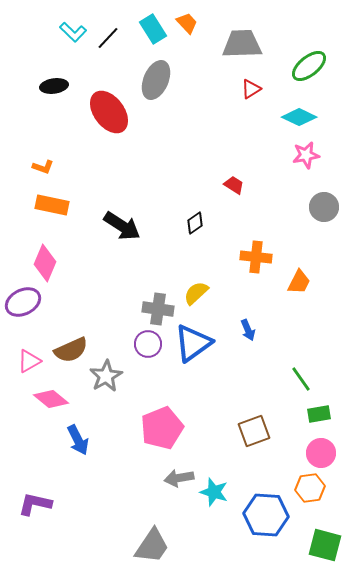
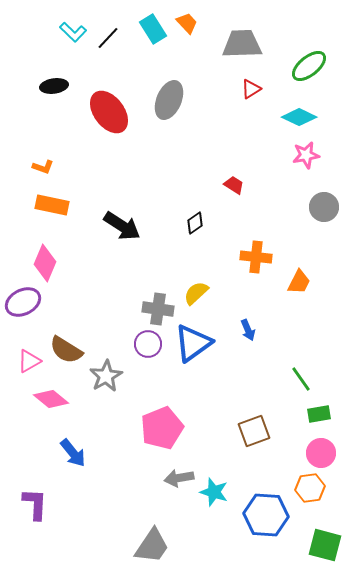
gray ellipse at (156, 80): moved 13 px right, 20 px down
brown semicircle at (71, 350): moved 5 px left; rotated 56 degrees clockwise
blue arrow at (78, 440): moved 5 px left, 13 px down; rotated 12 degrees counterclockwise
purple L-shape at (35, 504): rotated 80 degrees clockwise
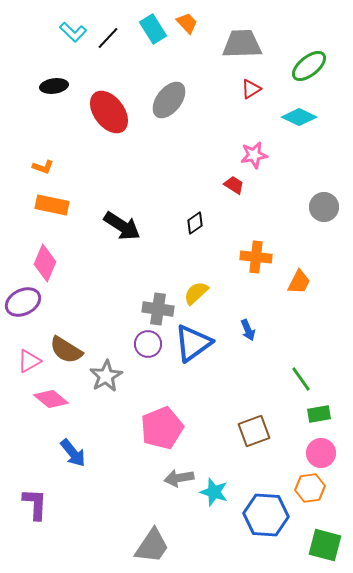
gray ellipse at (169, 100): rotated 15 degrees clockwise
pink star at (306, 155): moved 52 px left
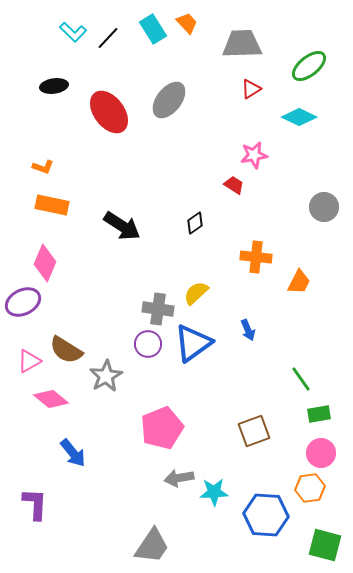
cyan star at (214, 492): rotated 20 degrees counterclockwise
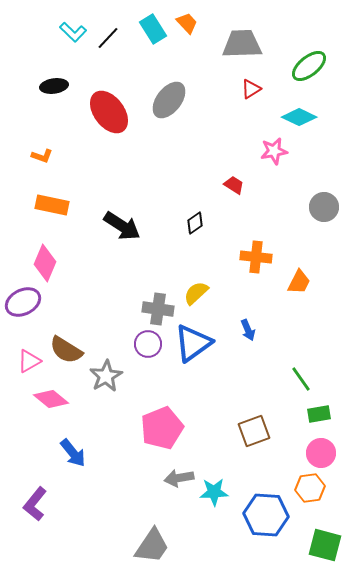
pink star at (254, 155): moved 20 px right, 4 px up
orange L-shape at (43, 167): moved 1 px left, 11 px up
purple L-shape at (35, 504): rotated 144 degrees counterclockwise
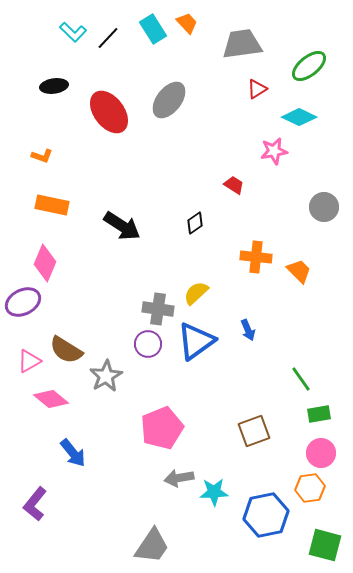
gray trapezoid at (242, 44): rotated 6 degrees counterclockwise
red triangle at (251, 89): moved 6 px right
orange trapezoid at (299, 282): moved 11 px up; rotated 72 degrees counterclockwise
blue triangle at (193, 343): moved 3 px right, 2 px up
blue hexagon at (266, 515): rotated 15 degrees counterclockwise
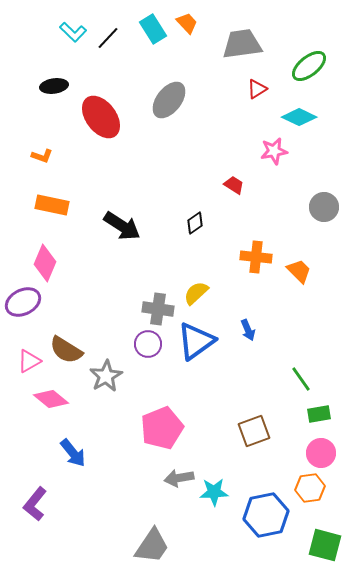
red ellipse at (109, 112): moved 8 px left, 5 px down
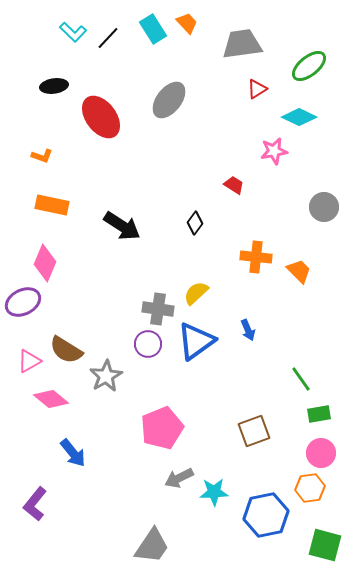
black diamond at (195, 223): rotated 20 degrees counterclockwise
gray arrow at (179, 478): rotated 16 degrees counterclockwise
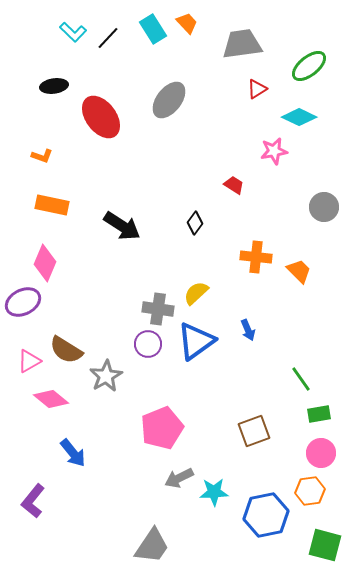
orange hexagon at (310, 488): moved 3 px down
purple L-shape at (35, 504): moved 2 px left, 3 px up
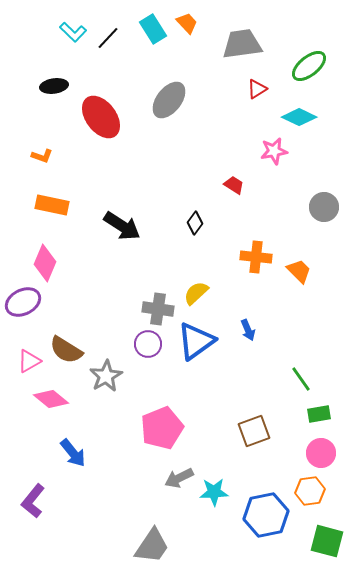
green square at (325, 545): moved 2 px right, 4 px up
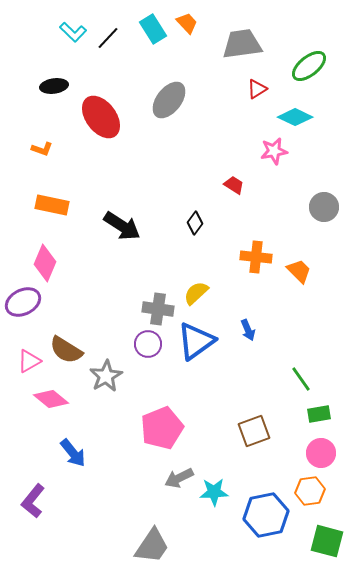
cyan diamond at (299, 117): moved 4 px left
orange L-shape at (42, 156): moved 7 px up
